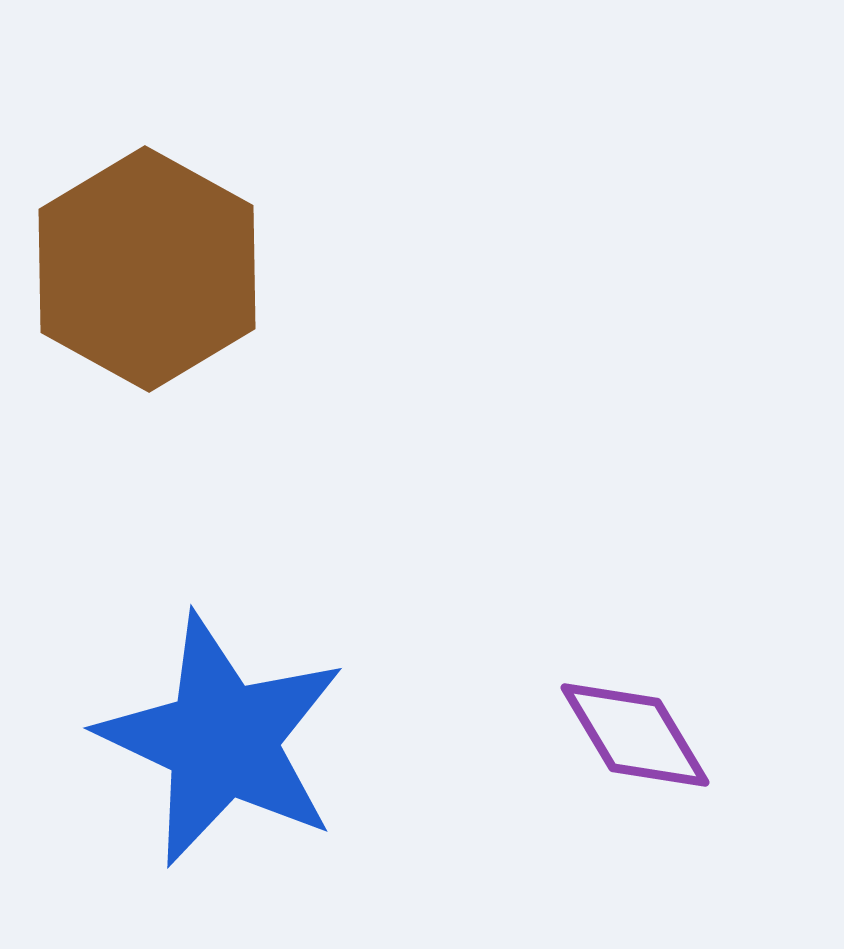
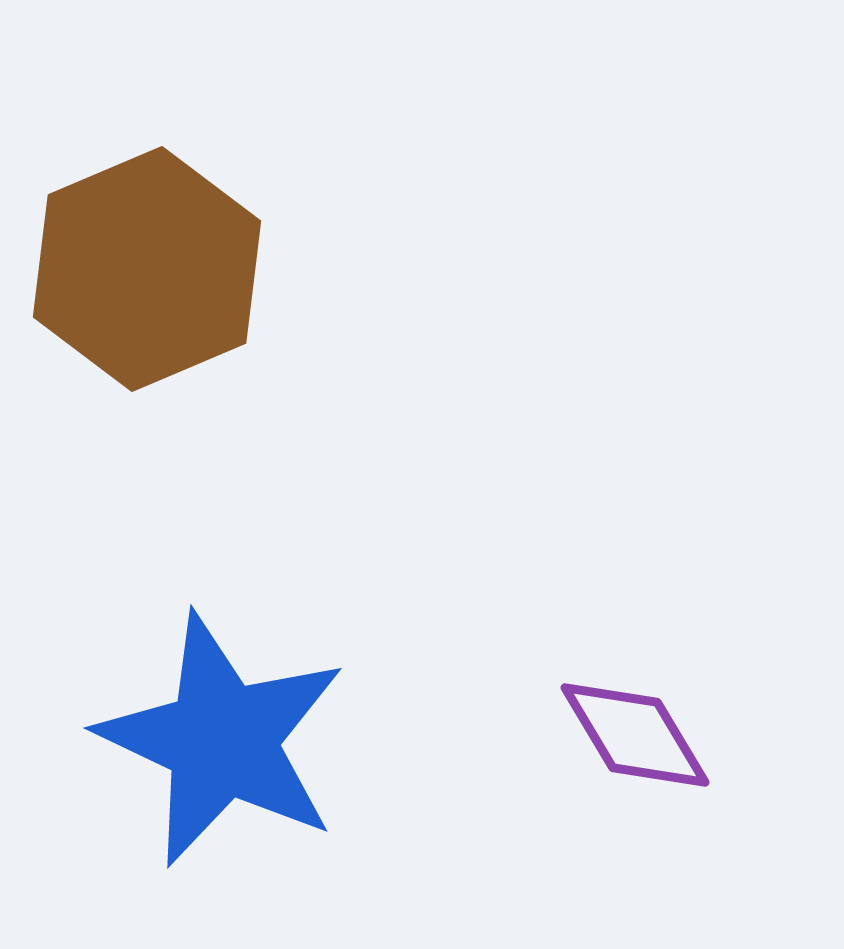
brown hexagon: rotated 8 degrees clockwise
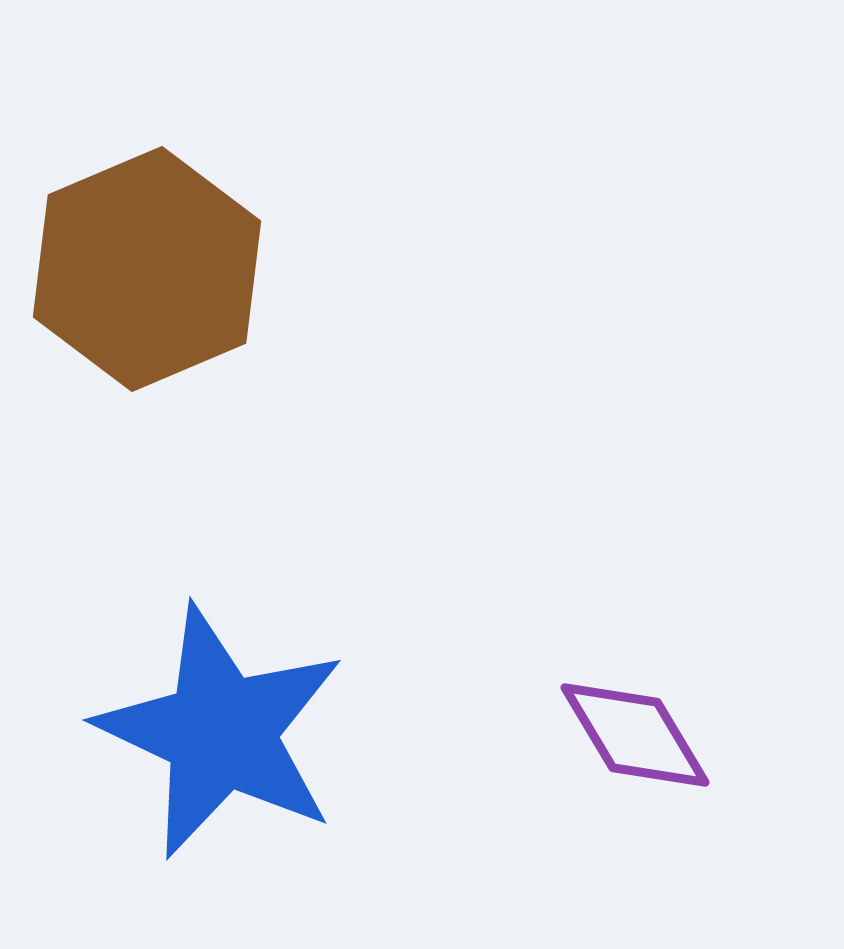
blue star: moved 1 px left, 8 px up
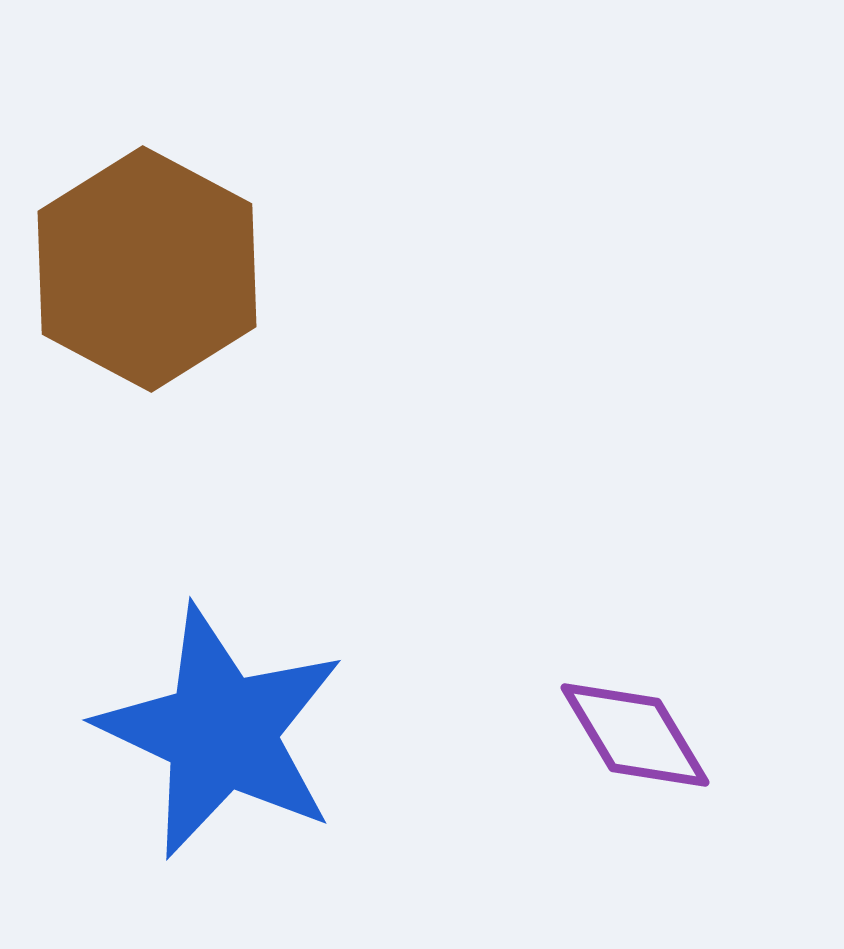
brown hexagon: rotated 9 degrees counterclockwise
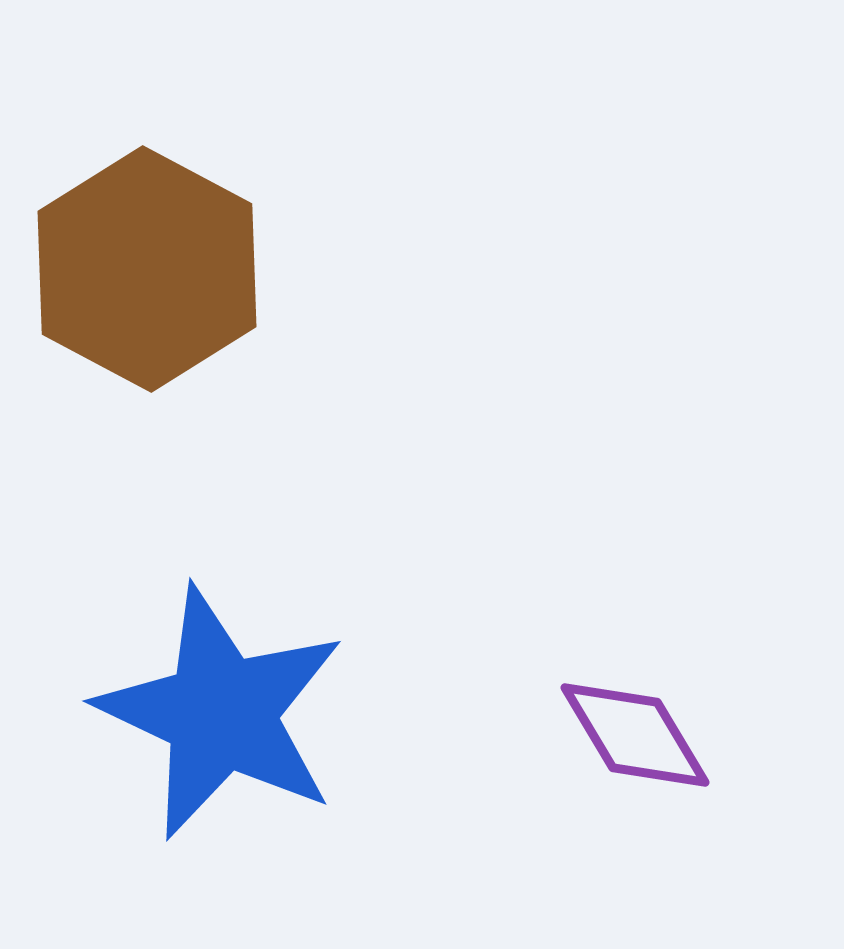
blue star: moved 19 px up
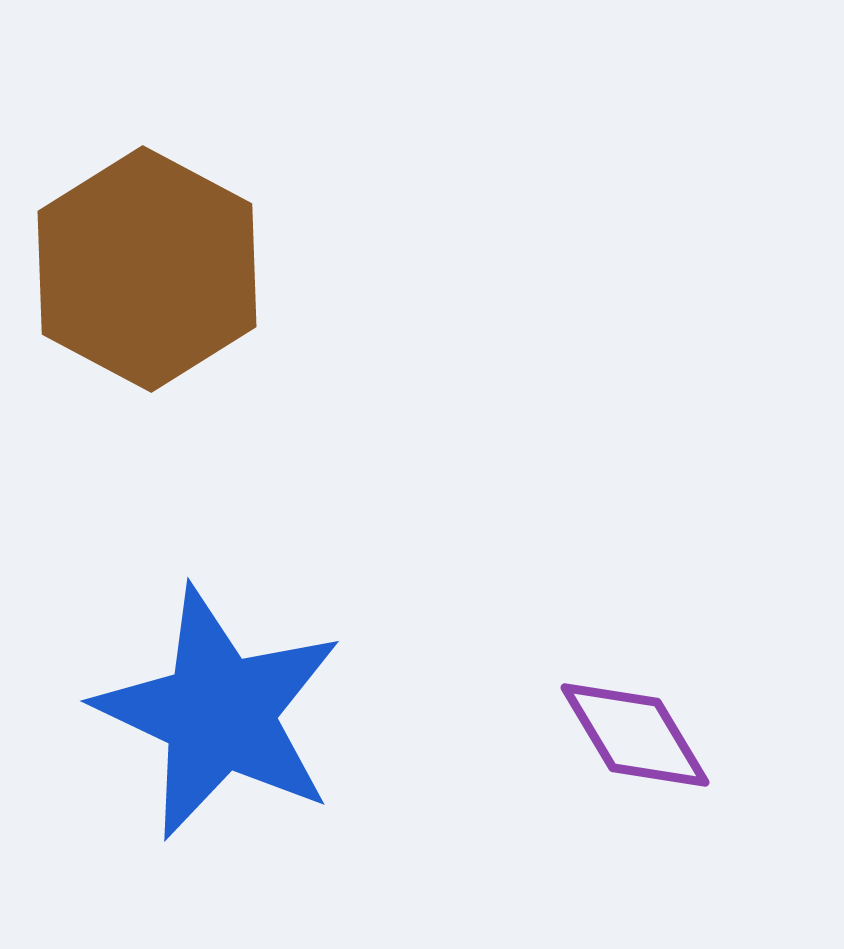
blue star: moved 2 px left
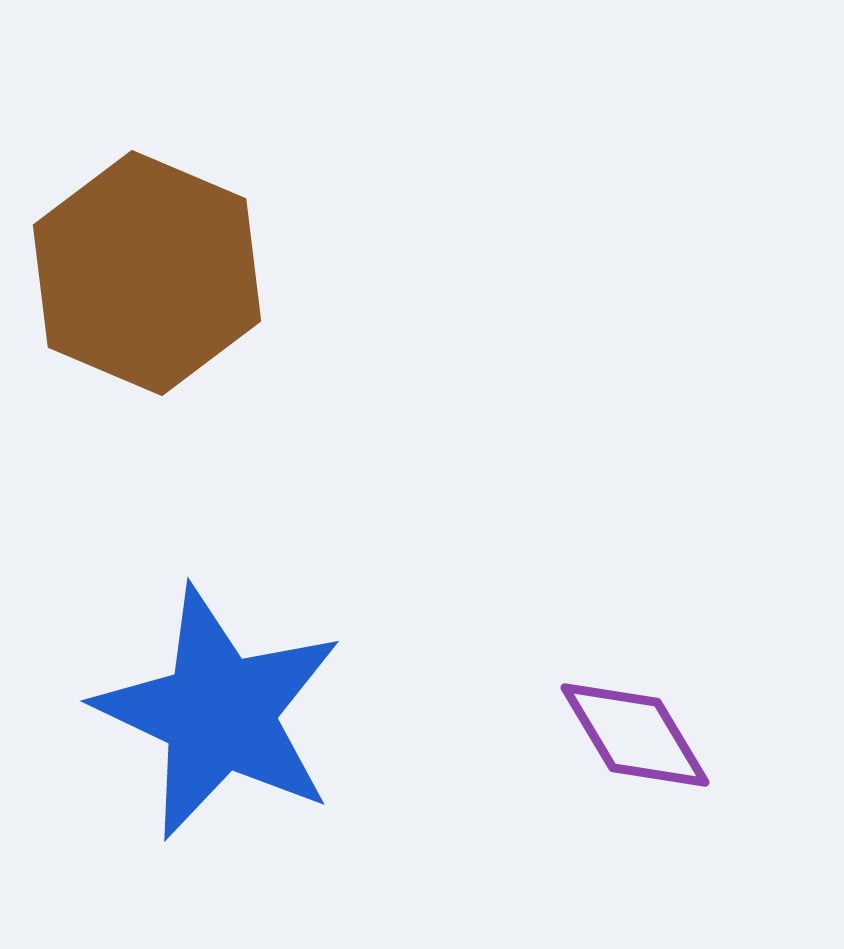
brown hexagon: moved 4 px down; rotated 5 degrees counterclockwise
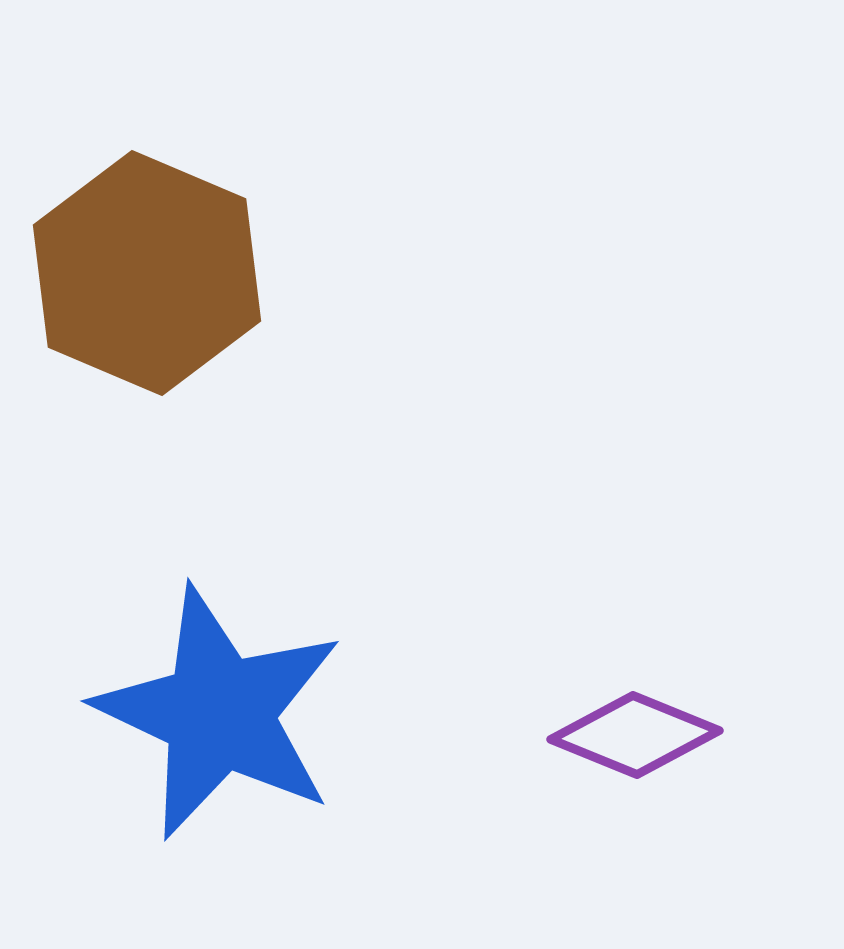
purple diamond: rotated 37 degrees counterclockwise
